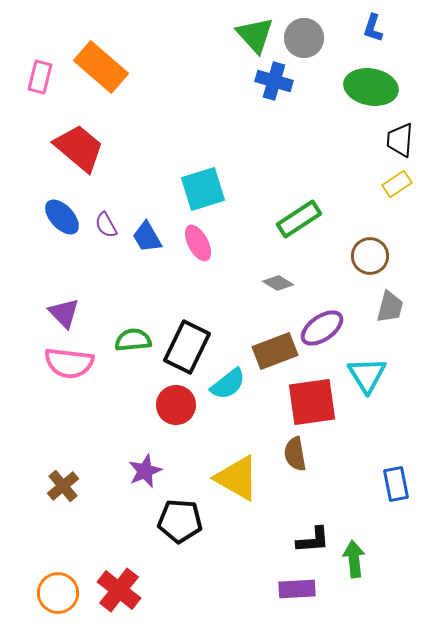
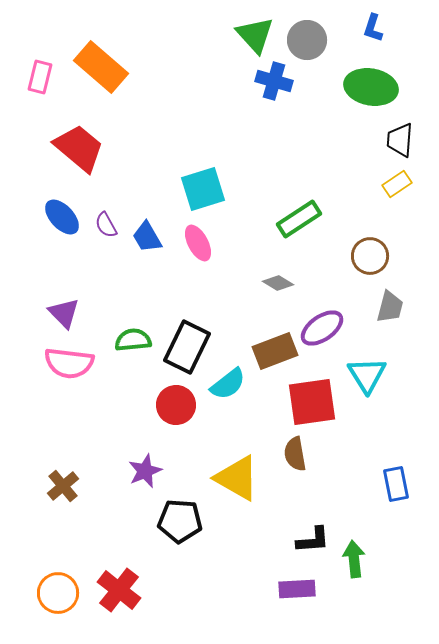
gray circle: moved 3 px right, 2 px down
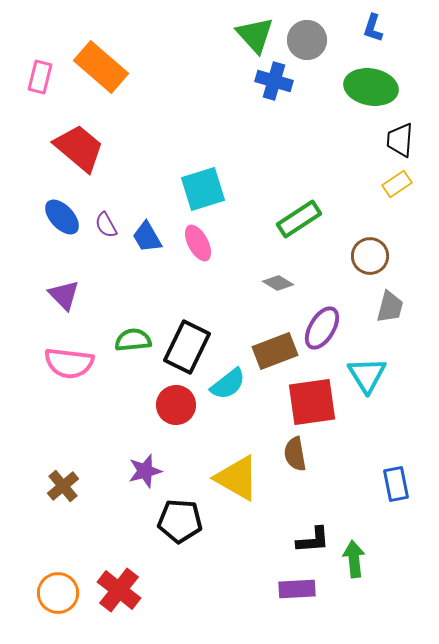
purple triangle: moved 18 px up
purple ellipse: rotated 24 degrees counterclockwise
purple star: rotated 8 degrees clockwise
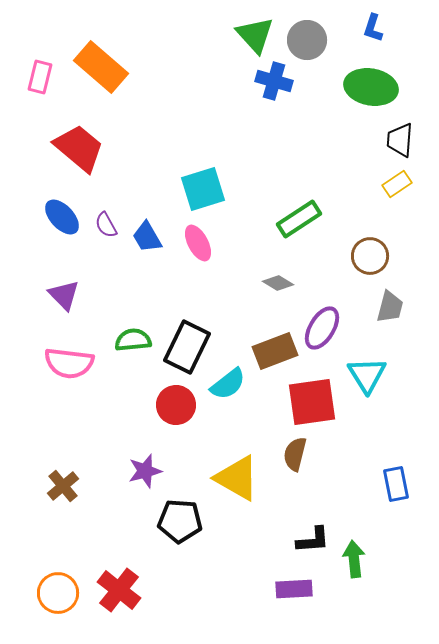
brown semicircle: rotated 24 degrees clockwise
purple rectangle: moved 3 px left
